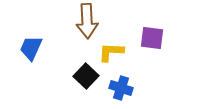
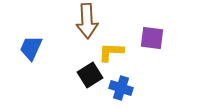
black square: moved 4 px right, 1 px up; rotated 15 degrees clockwise
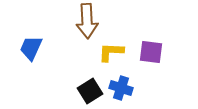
purple square: moved 1 px left, 14 px down
black square: moved 16 px down
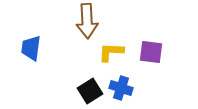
blue trapezoid: rotated 16 degrees counterclockwise
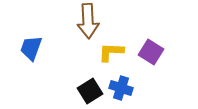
brown arrow: moved 1 px right
blue trapezoid: rotated 12 degrees clockwise
purple square: rotated 25 degrees clockwise
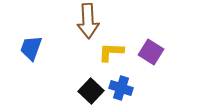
black square: moved 1 px right; rotated 15 degrees counterclockwise
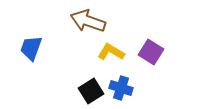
brown arrow: rotated 112 degrees clockwise
yellow L-shape: rotated 28 degrees clockwise
black square: rotated 15 degrees clockwise
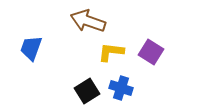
yellow L-shape: rotated 24 degrees counterclockwise
black square: moved 4 px left
